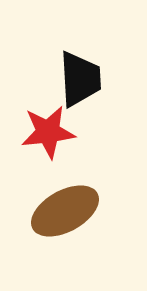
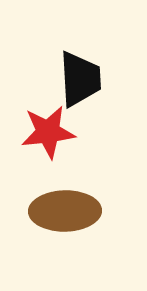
brown ellipse: rotated 28 degrees clockwise
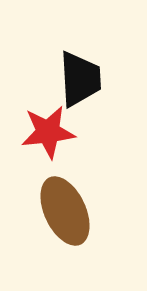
brown ellipse: rotated 66 degrees clockwise
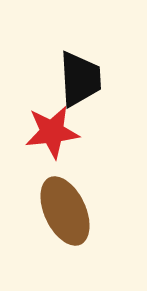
red star: moved 4 px right
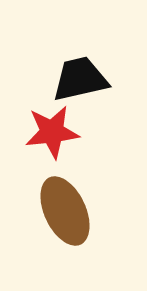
black trapezoid: rotated 100 degrees counterclockwise
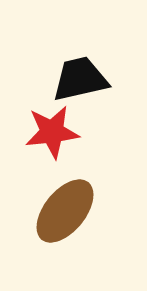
brown ellipse: rotated 64 degrees clockwise
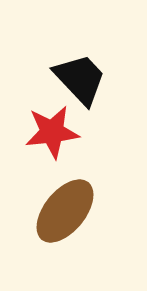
black trapezoid: rotated 60 degrees clockwise
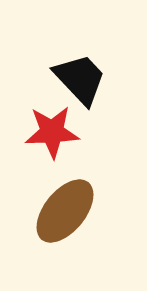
red star: rotated 4 degrees clockwise
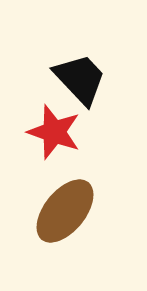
red star: moved 2 px right; rotated 22 degrees clockwise
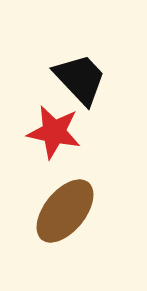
red star: rotated 8 degrees counterclockwise
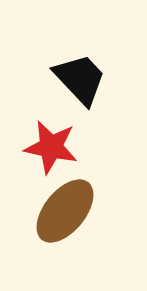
red star: moved 3 px left, 15 px down
